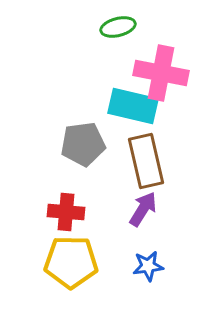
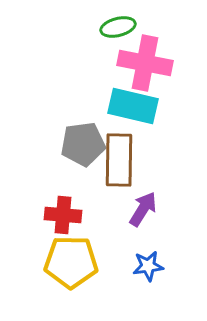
pink cross: moved 16 px left, 10 px up
brown rectangle: moved 27 px left, 1 px up; rotated 14 degrees clockwise
red cross: moved 3 px left, 3 px down
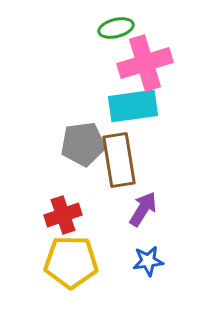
green ellipse: moved 2 px left, 1 px down
pink cross: rotated 28 degrees counterclockwise
cyan rectangle: rotated 21 degrees counterclockwise
brown rectangle: rotated 10 degrees counterclockwise
red cross: rotated 24 degrees counterclockwise
blue star: moved 5 px up
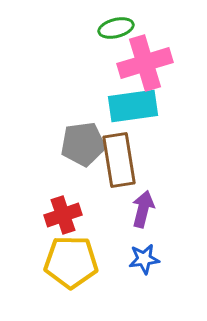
purple arrow: rotated 18 degrees counterclockwise
blue star: moved 4 px left, 2 px up
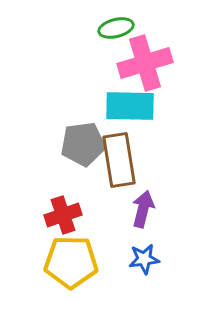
cyan rectangle: moved 3 px left; rotated 9 degrees clockwise
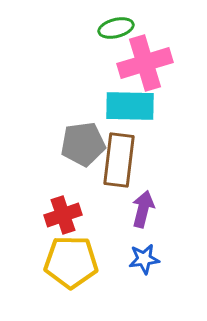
brown rectangle: rotated 16 degrees clockwise
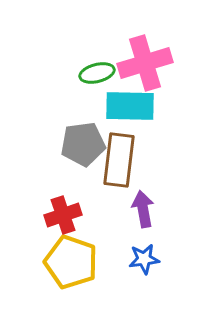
green ellipse: moved 19 px left, 45 px down
purple arrow: rotated 24 degrees counterclockwise
yellow pentagon: rotated 18 degrees clockwise
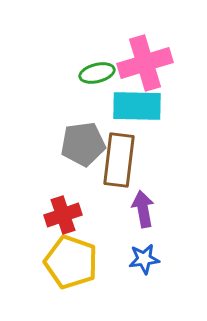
cyan rectangle: moved 7 px right
